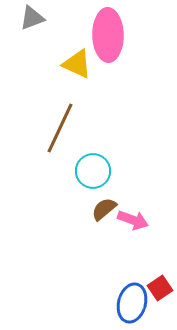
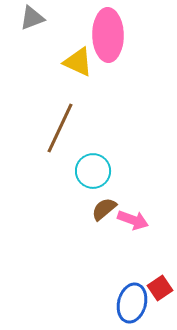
yellow triangle: moved 1 px right, 2 px up
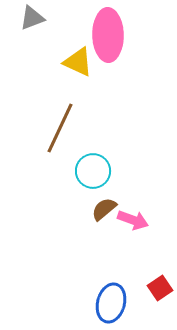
blue ellipse: moved 21 px left
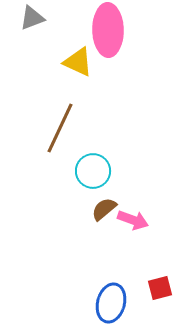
pink ellipse: moved 5 px up
red square: rotated 20 degrees clockwise
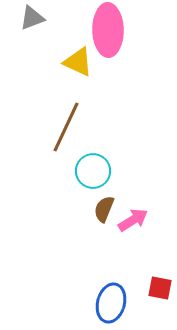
brown line: moved 6 px right, 1 px up
brown semicircle: rotated 28 degrees counterclockwise
pink arrow: rotated 52 degrees counterclockwise
red square: rotated 25 degrees clockwise
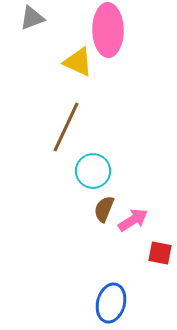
red square: moved 35 px up
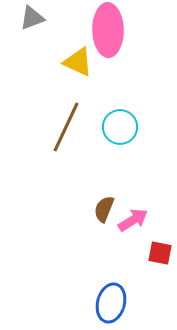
cyan circle: moved 27 px right, 44 px up
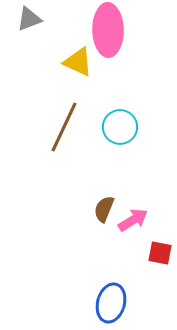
gray triangle: moved 3 px left, 1 px down
brown line: moved 2 px left
